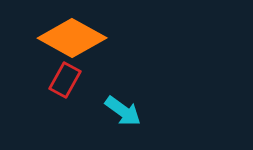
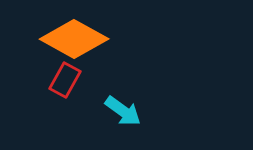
orange diamond: moved 2 px right, 1 px down
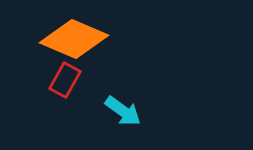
orange diamond: rotated 6 degrees counterclockwise
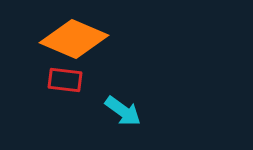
red rectangle: rotated 68 degrees clockwise
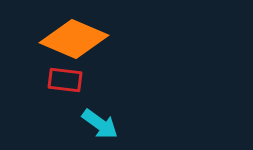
cyan arrow: moved 23 px left, 13 px down
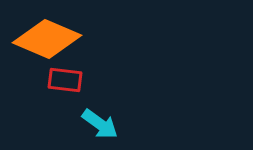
orange diamond: moved 27 px left
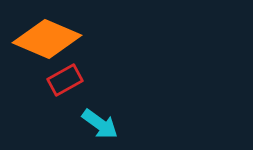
red rectangle: rotated 36 degrees counterclockwise
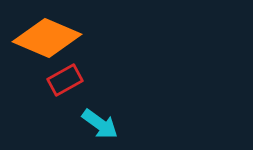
orange diamond: moved 1 px up
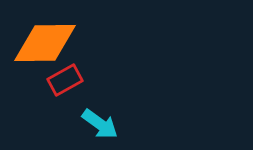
orange diamond: moved 2 px left, 5 px down; rotated 24 degrees counterclockwise
